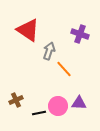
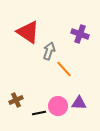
red triangle: moved 2 px down
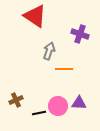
red triangle: moved 7 px right, 16 px up
orange line: rotated 48 degrees counterclockwise
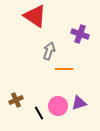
purple triangle: rotated 21 degrees counterclockwise
black line: rotated 72 degrees clockwise
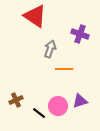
gray arrow: moved 1 px right, 2 px up
purple triangle: moved 1 px right, 2 px up
black line: rotated 24 degrees counterclockwise
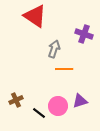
purple cross: moved 4 px right
gray arrow: moved 4 px right
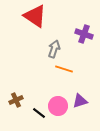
orange line: rotated 18 degrees clockwise
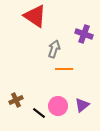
orange line: rotated 18 degrees counterclockwise
purple triangle: moved 2 px right, 4 px down; rotated 21 degrees counterclockwise
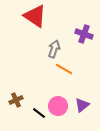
orange line: rotated 30 degrees clockwise
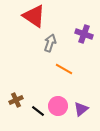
red triangle: moved 1 px left
gray arrow: moved 4 px left, 6 px up
purple triangle: moved 1 px left, 4 px down
black line: moved 1 px left, 2 px up
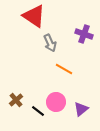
gray arrow: rotated 138 degrees clockwise
brown cross: rotated 16 degrees counterclockwise
pink circle: moved 2 px left, 4 px up
